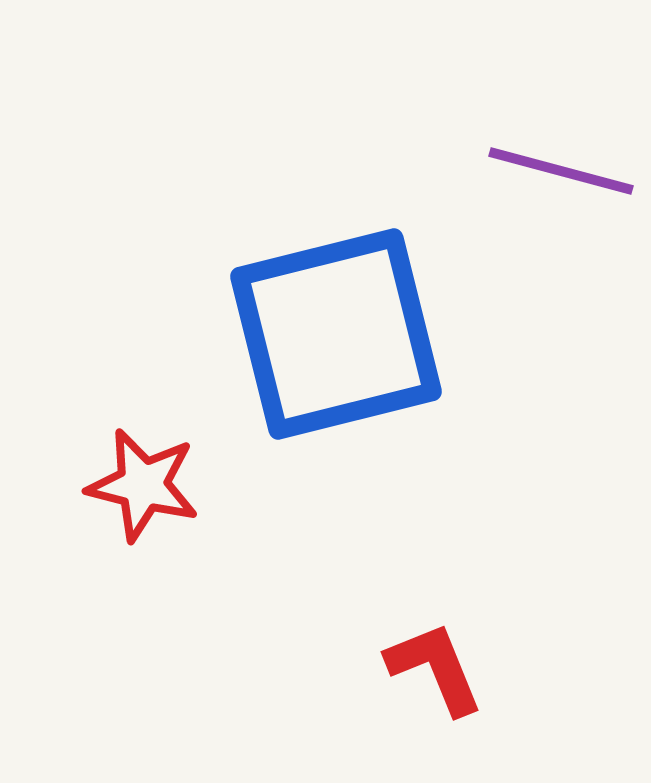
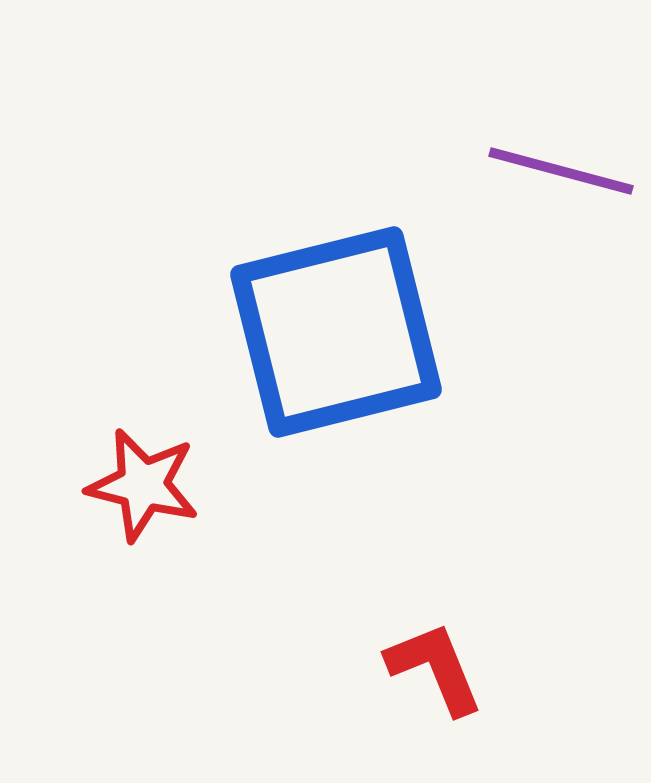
blue square: moved 2 px up
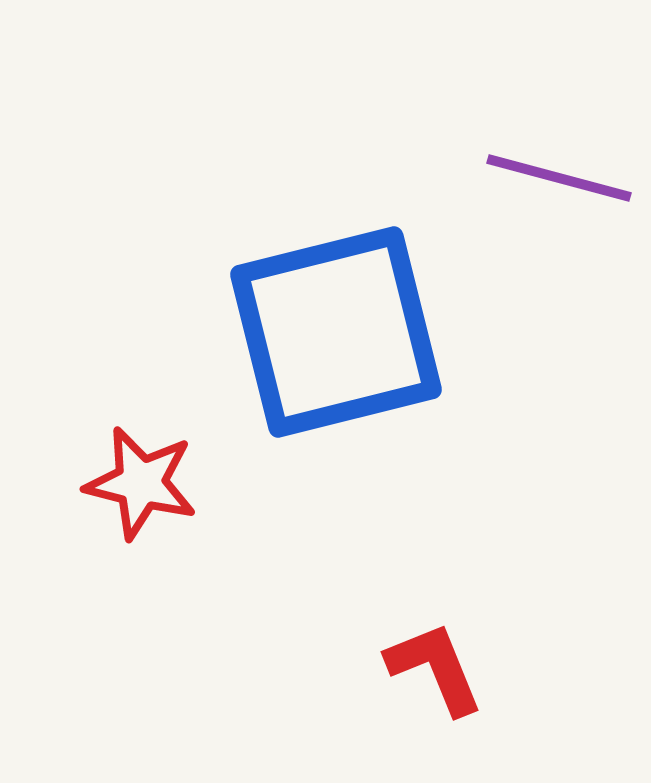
purple line: moved 2 px left, 7 px down
red star: moved 2 px left, 2 px up
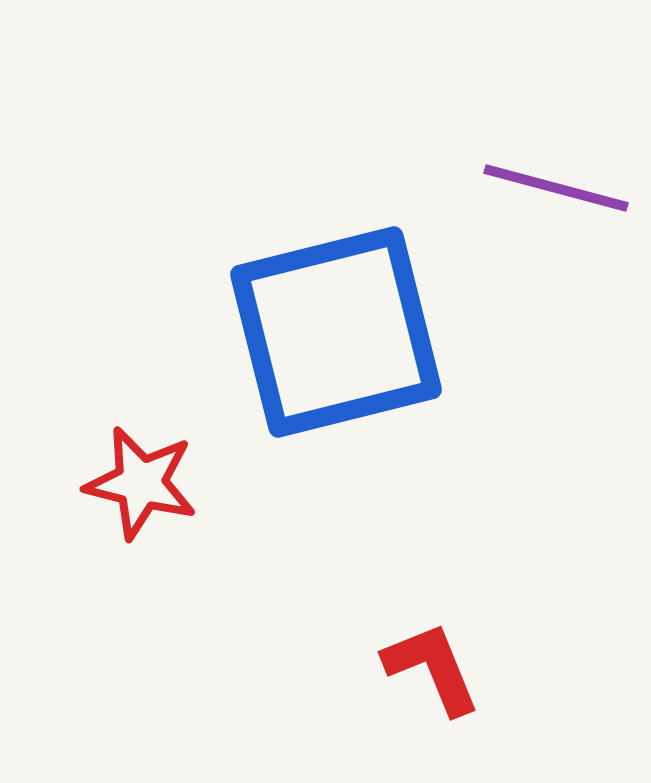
purple line: moved 3 px left, 10 px down
red L-shape: moved 3 px left
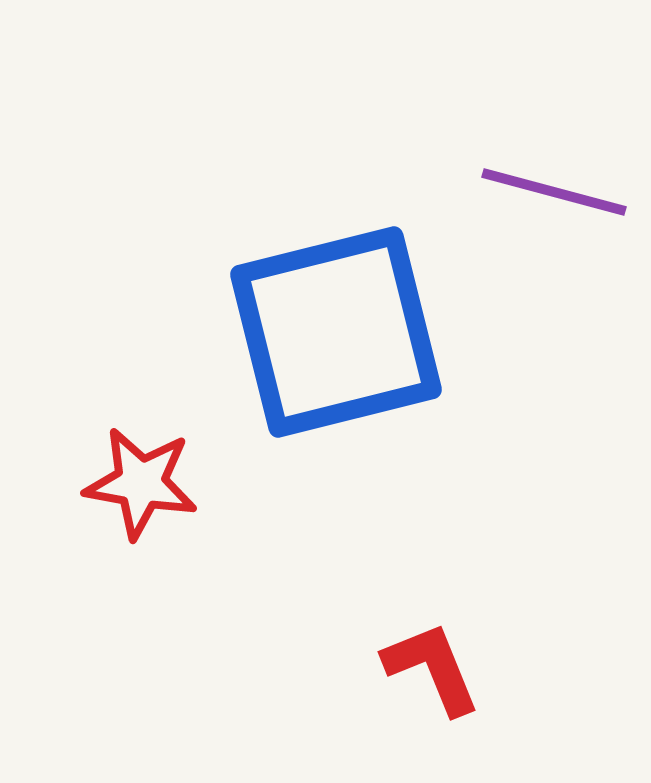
purple line: moved 2 px left, 4 px down
red star: rotated 4 degrees counterclockwise
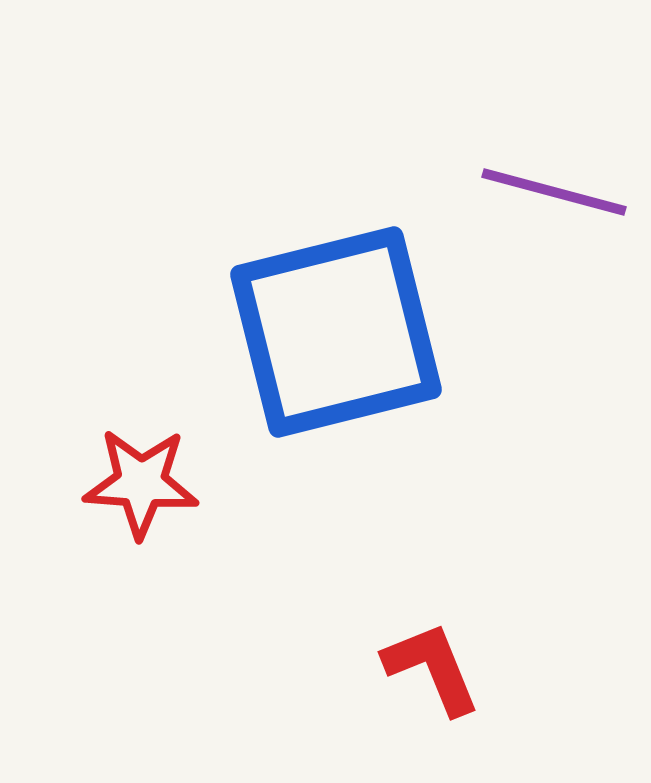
red star: rotated 6 degrees counterclockwise
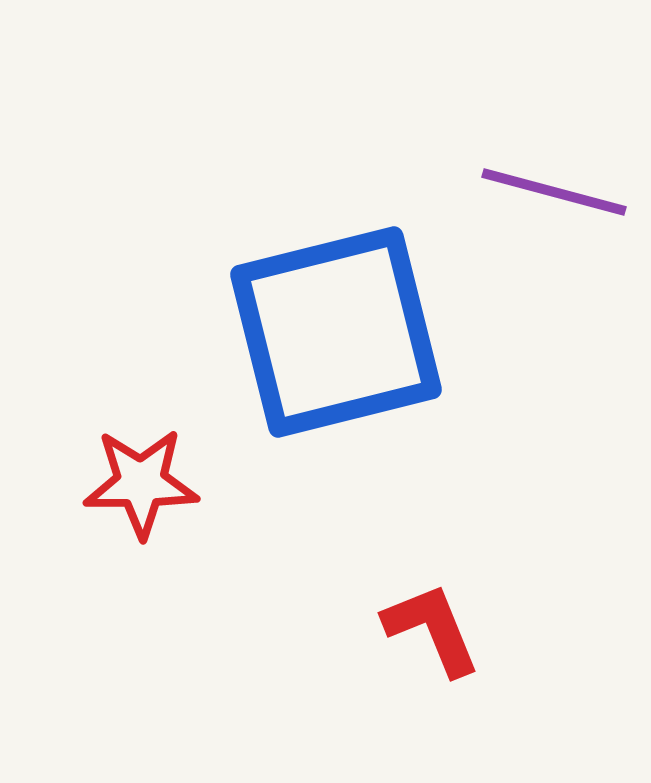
red star: rotated 4 degrees counterclockwise
red L-shape: moved 39 px up
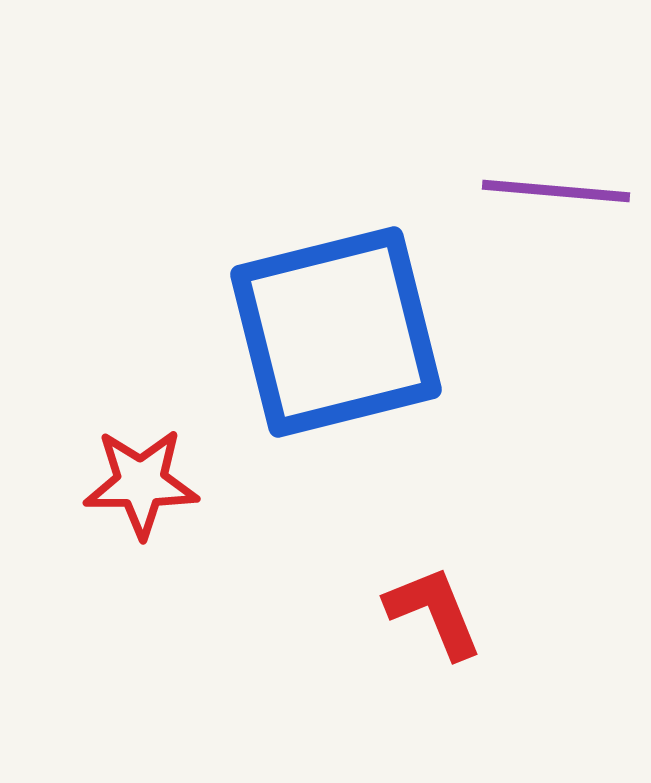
purple line: moved 2 px right, 1 px up; rotated 10 degrees counterclockwise
red L-shape: moved 2 px right, 17 px up
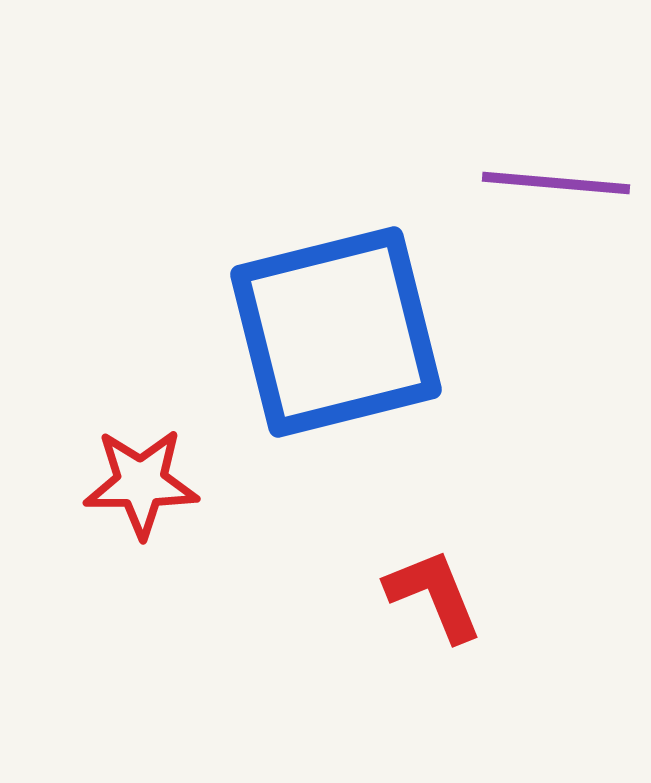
purple line: moved 8 px up
red L-shape: moved 17 px up
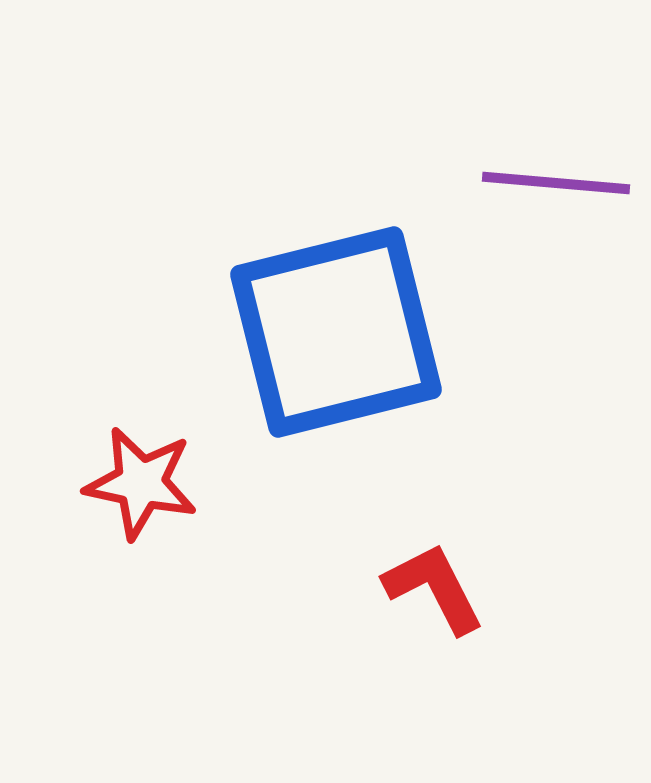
red star: rotated 12 degrees clockwise
red L-shape: moved 7 px up; rotated 5 degrees counterclockwise
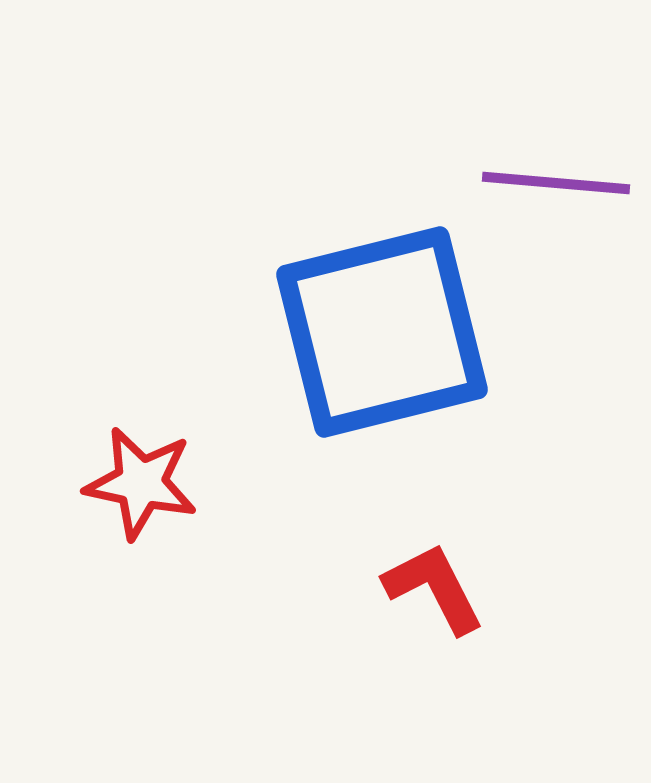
blue square: moved 46 px right
